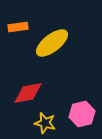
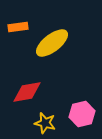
red diamond: moved 1 px left, 1 px up
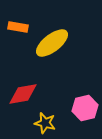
orange rectangle: rotated 18 degrees clockwise
red diamond: moved 4 px left, 2 px down
pink hexagon: moved 3 px right, 6 px up
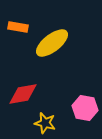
pink hexagon: rotated 25 degrees clockwise
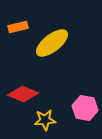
orange rectangle: rotated 24 degrees counterclockwise
red diamond: rotated 32 degrees clockwise
yellow star: moved 3 px up; rotated 20 degrees counterclockwise
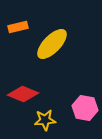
yellow ellipse: moved 1 px down; rotated 8 degrees counterclockwise
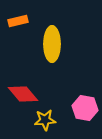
orange rectangle: moved 6 px up
yellow ellipse: rotated 44 degrees counterclockwise
red diamond: rotated 28 degrees clockwise
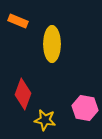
orange rectangle: rotated 36 degrees clockwise
red diamond: rotated 60 degrees clockwise
yellow star: rotated 15 degrees clockwise
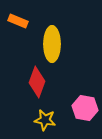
red diamond: moved 14 px right, 12 px up
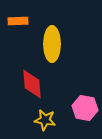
orange rectangle: rotated 24 degrees counterclockwise
red diamond: moved 5 px left, 2 px down; rotated 24 degrees counterclockwise
